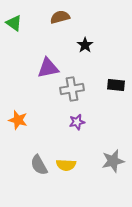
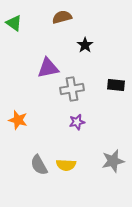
brown semicircle: moved 2 px right
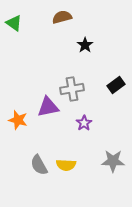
purple triangle: moved 39 px down
black rectangle: rotated 42 degrees counterclockwise
purple star: moved 7 px right, 1 px down; rotated 21 degrees counterclockwise
gray star: rotated 15 degrees clockwise
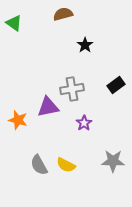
brown semicircle: moved 1 px right, 3 px up
yellow semicircle: rotated 24 degrees clockwise
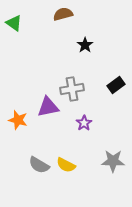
gray semicircle: rotated 30 degrees counterclockwise
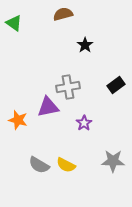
gray cross: moved 4 px left, 2 px up
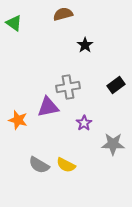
gray star: moved 17 px up
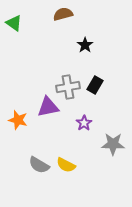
black rectangle: moved 21 px left; rotated 24 degrees counterclockwise
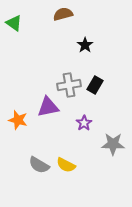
gray cross: moved 1 px right, 2 px up
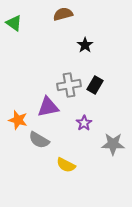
gray semicircle: moved 25 px up
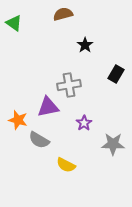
black rectangle: moved 21 px right, 11 px up
